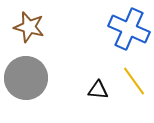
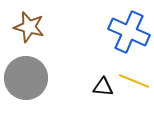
blue cross: moved 3 px down
yellow line: rotated 32 degrees counterclockwise
black triangle: moved 5 px right, 3 px up
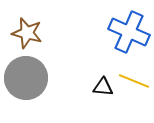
brown star: moved 2 px left, 6 px down
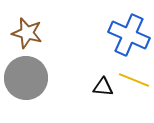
blue cross: moved 3 px down
yellow line: moved 1 px up
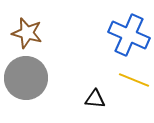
black triangle: moved 8 px left, 12 px down
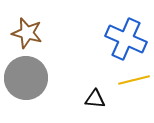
blue cross: moved 3 px left, 4 px down
yellow line: rotated 36 degrees counterclockwise
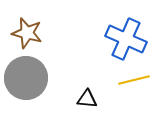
black triangle: moved 8 px left
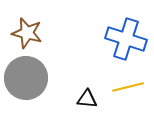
blue cross: rotated 6 degrees counterclockwise
yellow line: moved 6 px left, 7 px down
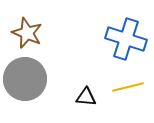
brown star: rotated 8 degrees clockwise
gray circle: moved 1 px left, 1 px down
black triangle: moved 1 px left, 2 px up
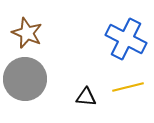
blue cross: rotated 9 degrees clockwise
